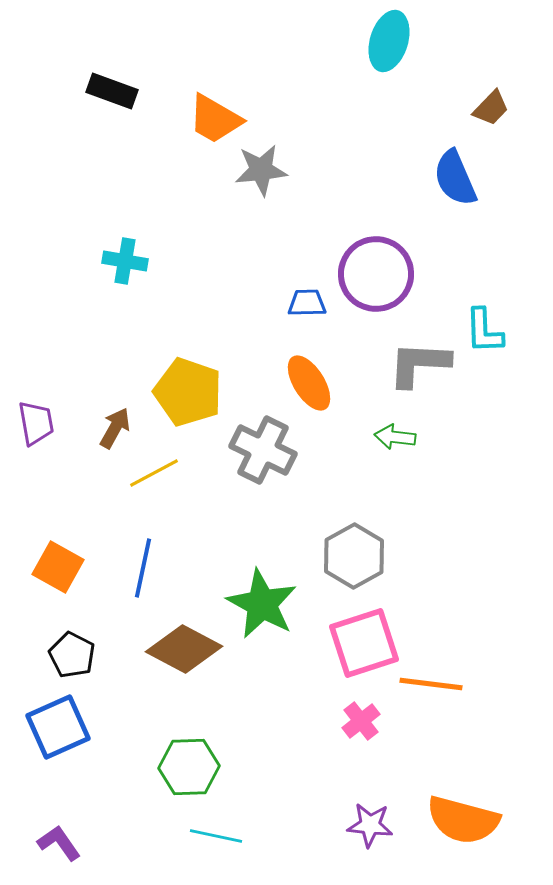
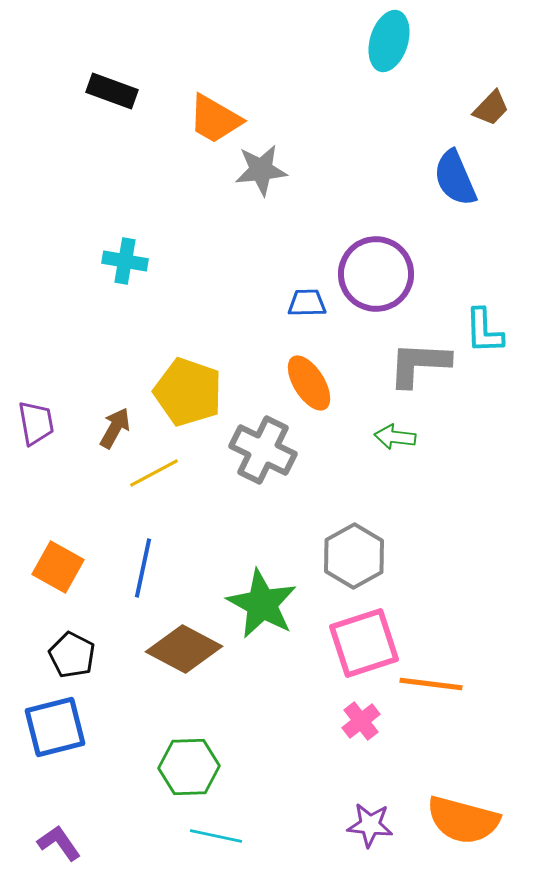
blue square: moved 3 px left; rotated 10 degrees clockwise
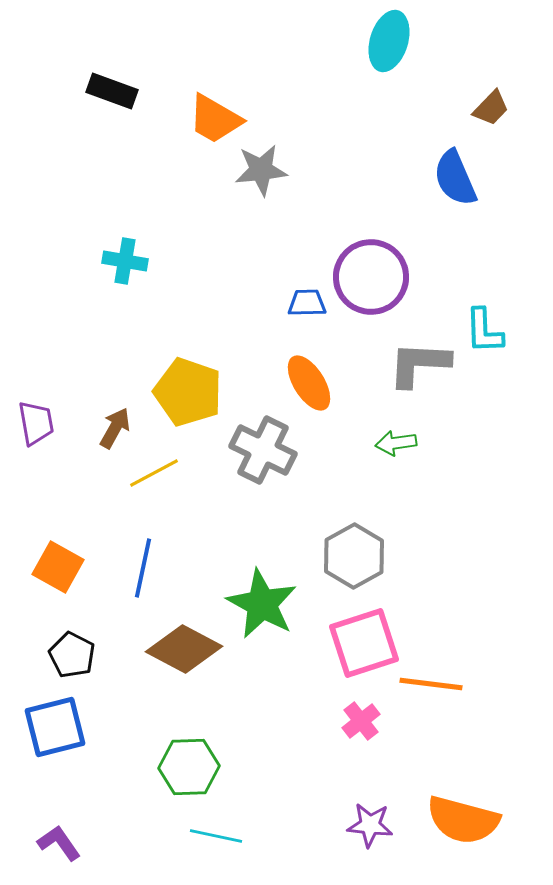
purple circle: moved 5 px left, 3 px down
green arrow: moved 1 px right, 6 px down; rotated 15 degrees counterclockwise
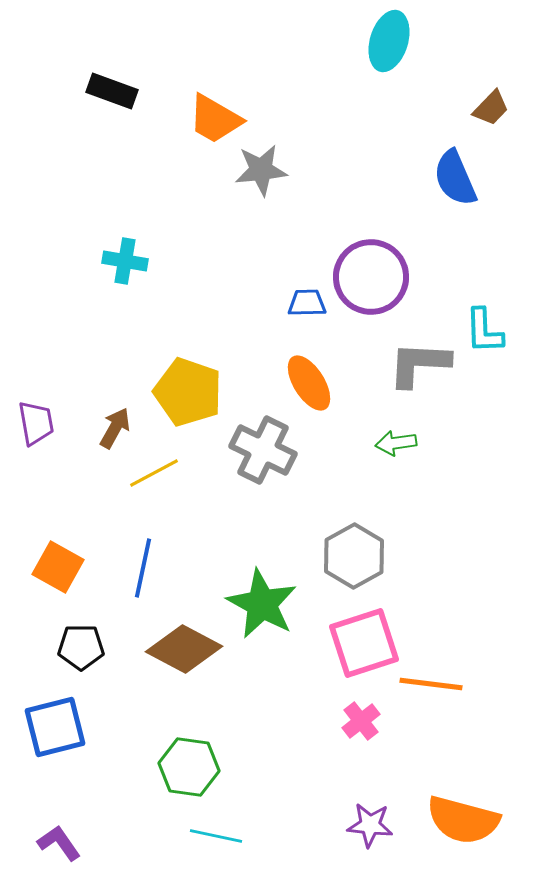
black pentagon: moved 9 px right, 8 px up; rotated 27 degrees counterclockwise
green hexagon: rotated 10 degrees clockwise
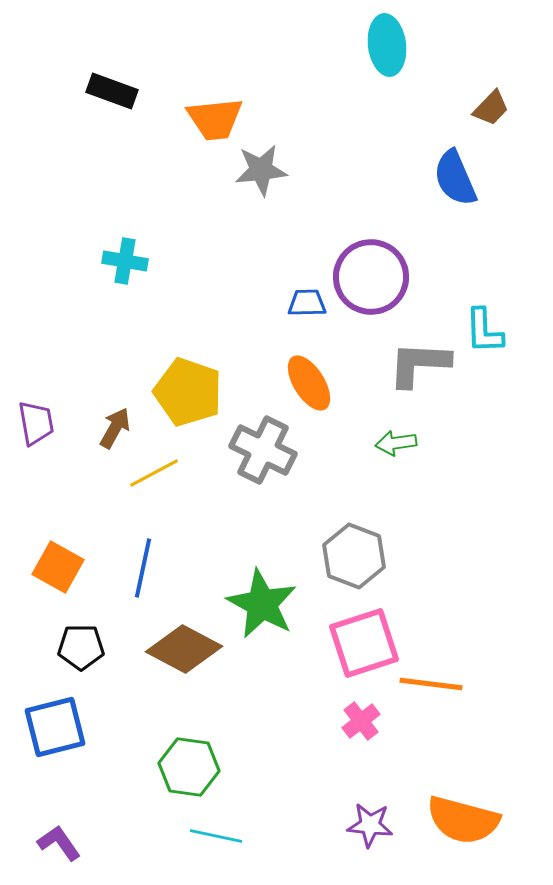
cyan ellipse: moved 2 px left, 4 px down; rotated 24 degrees counterclockwise
orange trapezoid: rotated 36 degrees counterclockwise
gray hexagon: rotated 10 degrees counterclockwise
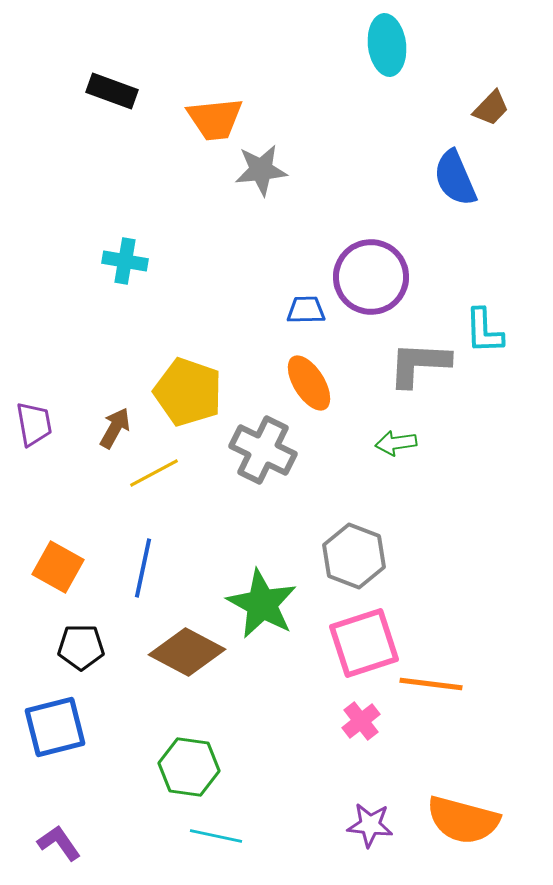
blue trapezoid: moved 1 px left, 7 px down
purple trapezoid: moved 2 px left, 1 px down
brown diamond: moved 3 px right, 3 px down
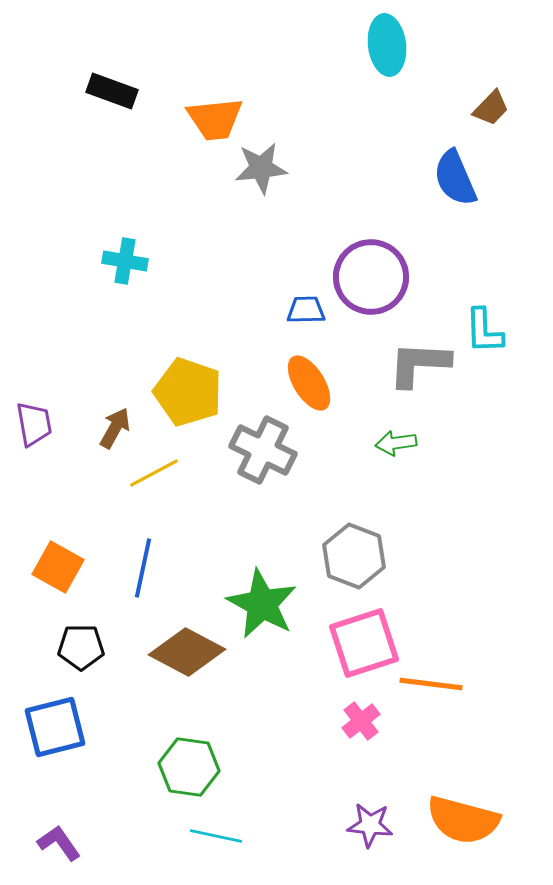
gray star: moved 2 px up
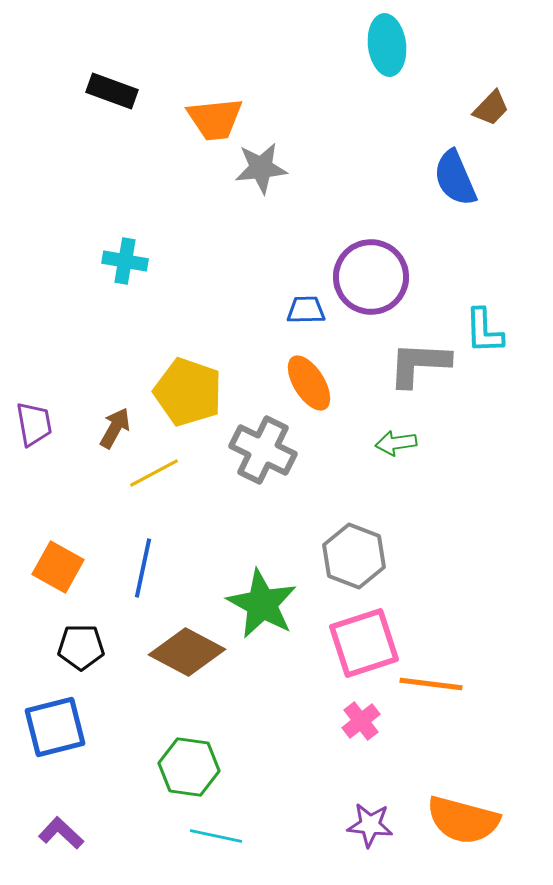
purple L-shape: moved 2 px right, 10 px up; rotated 12 degrees counterclockwise
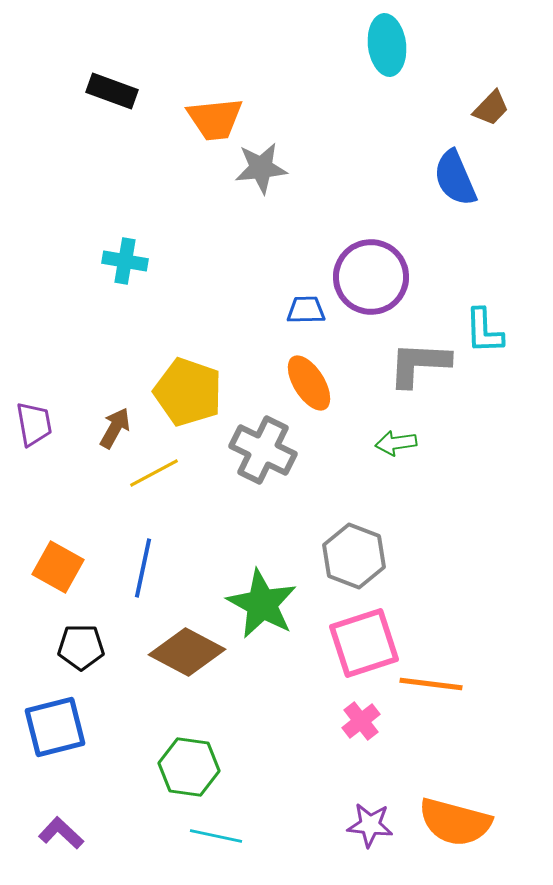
orange semicircle: moved 8 px left, 2 px down
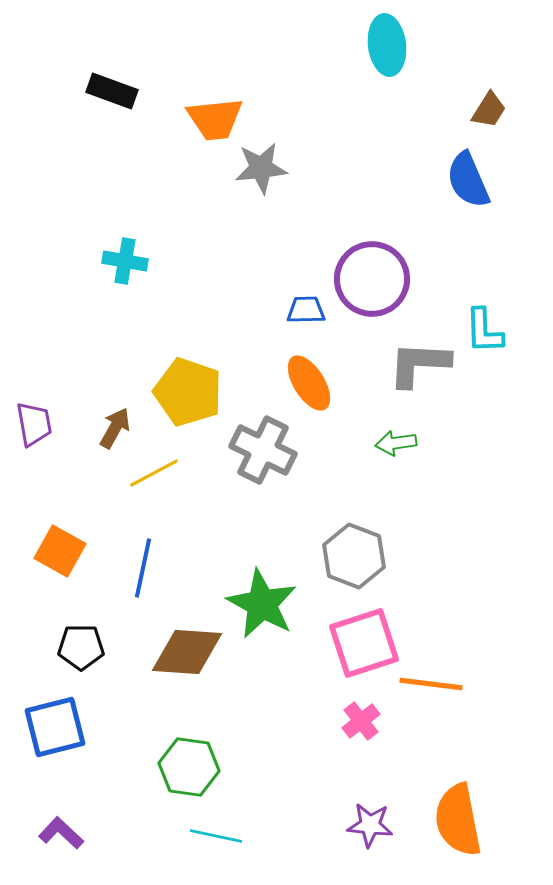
brown trapezoid: moved 2 px left, 2 px down; rotated 12 degrees counterclockwise
blue semicircle: moved 13 px right, 2 px down
purple circle: moved 1 px right, 2 px down
orange square: moved 2 px right, 16 px up
brown diamond: rotated 24 degrees counterclockwise
orange semicircle: moved 3 px right, 2 px up; rotated 64 degrees clockwise
